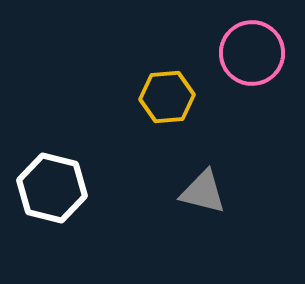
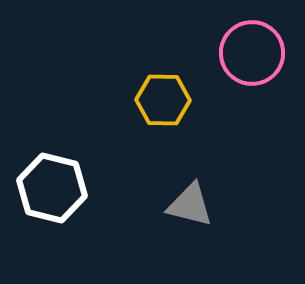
yellow hexagon: moved 4 px left, 3 px down; rotated 6 degrees clockwise
gray triangle: moved 13 px left, 13 px down
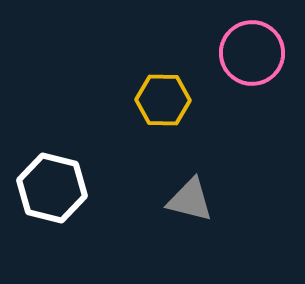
gray triangle: moved 5 px up
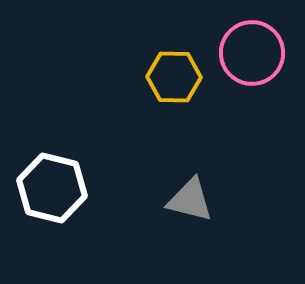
yellow hexagon: moved 11 px right, 23 px up
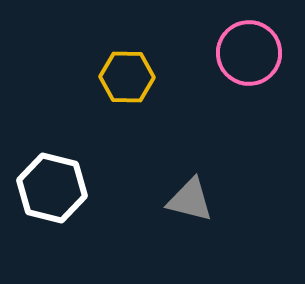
pink circle: moved 3 px left
yellow hexagon: moved 47 px left
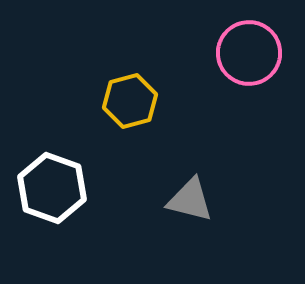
yellow hexagon: moved 3 px right, 24 px down; rotated 16 degrees counterclockwise
white hexagon: rotated 6 degrees clockwise
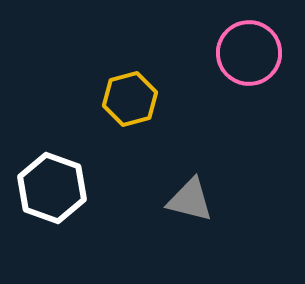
yellow hexagon: moved 2 px up
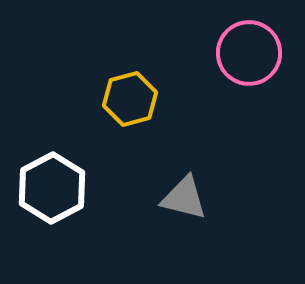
white hexagon: rotated 12 degrees clockwise
gray triangle: moved 6 px left, 2 px up
